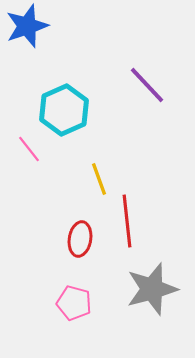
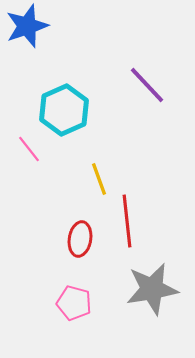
gray star: rotated 6 degrees clockwise
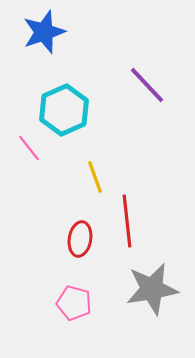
blue star: moved 17 px right, 6 px down
pink line: moved 1 px up
yellow line: moved 4 px left, 2 px up
